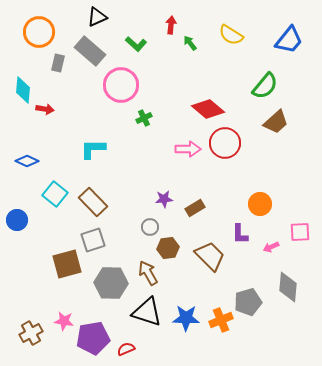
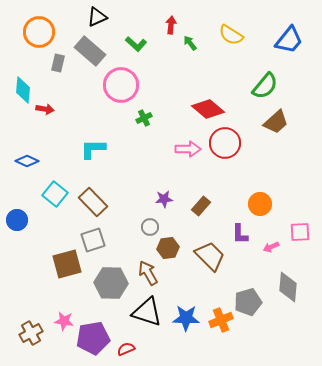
brown rectangle at (195, 208): moved 6 px right, 2 px up; rotated 18 degrees counterclockwise
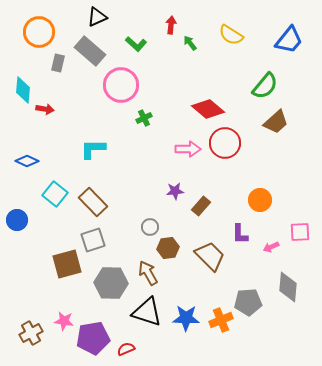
purple star at (164, 199): moved 11 px right, 8 px up
orange circle at (260, 204): moved 4 px up
gray pentagon at (248, 302): rotated 12 degrees clockwise
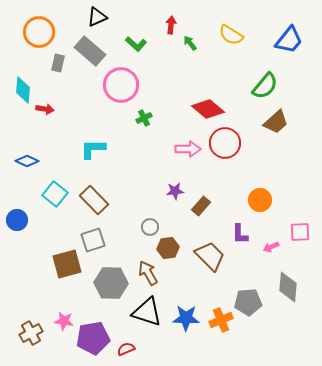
brown rectangle at (93, 202): moved 1 px right, 2 px up
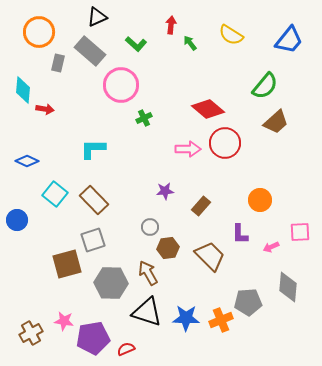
purple star at (175, 191): moved 10 px left
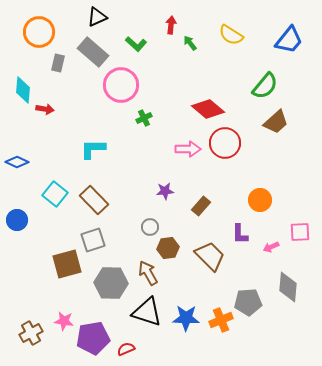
gray rectangle at (90, 51): moved 3 px right, 1 px down
blue diamond at (27, 161): moved 10 px left, 1 px down
